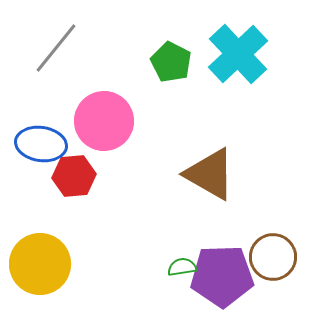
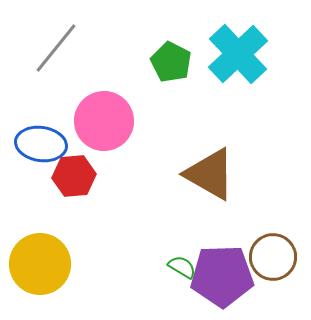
green semicircle: rotated 40 degrees clockwise
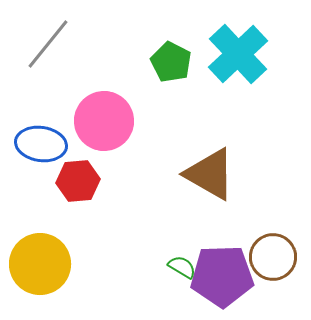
gray line: moved 8 px left, 4 px up
red hexagon: moved 4 px right, 5 px down
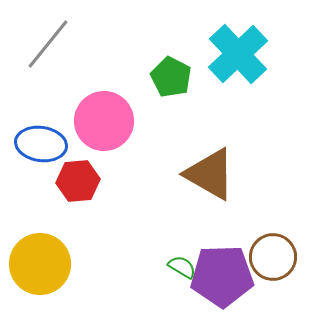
green pentagon: moved 15 px down
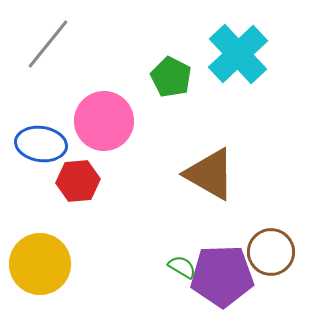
brown circle: moved 2 px left, 5 px up
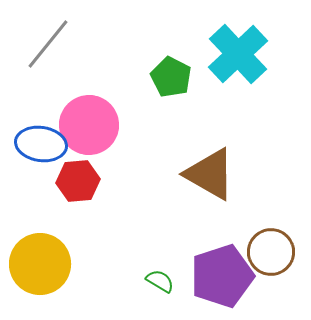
pink circle: moved 15 px left, 4 px down
green semicircle: moved 22 px left, 14 px down
purple pentagon: rotated 16 degrees counterclockwise
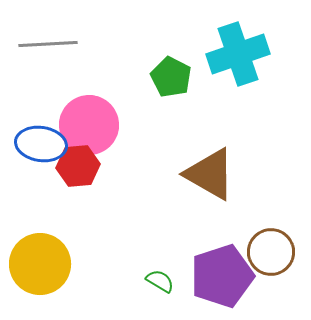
gray line: rotated 48 degrees clockwise
cyan cross: rotated 24 degrees clockwise
red hexagon: moved 15 px up
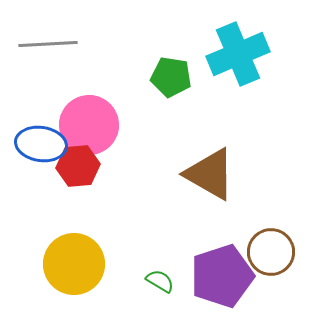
cyan cross: rotated 4 degrees counterclockwise
green pentagon: rotated 18 degrees counterclockwise
yellow circle: moved 34 px right
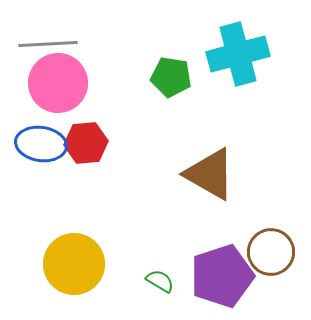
cyan cross: rotated 8 degrees clockwise
pink circle: moved 31 px left, 42 px up
red hexagon: moved 8 px right, 23 px up
